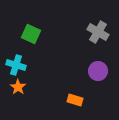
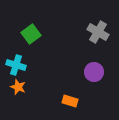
green square: rotated 30 degrees clockwise
purple circle: moved 4 px left, 1 px down
orange star: rotated 14 degrees counterclockwise
orange rectangle: moved 5 px left, 1 px down
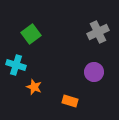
gray cross: rotated 35 degrees clockwise
orange star: moved 16 px right
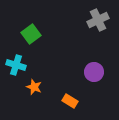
gray cross: moved 12 px up
orange rectangle: rotated 14 degrees clockwise
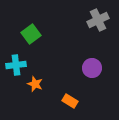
cyan cross: rotated 24 degrees counterclockwise
purple circle: moved 2 px left, 4 px up
orange star: moved 1 px right, 3 px up
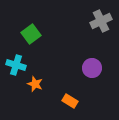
gray cross: moved 3 px right, 1 px down
cyan cross: rotated 24 degrees clockwise
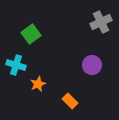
gray cross: moved 1 px down
purple circle: moved 3 px up
orange star: moved 3 px right; rotated 28 degrees clockwise
orange rectangle: rotated 14 degrees clockwise
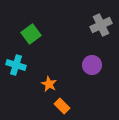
gray cross: moved 3 px down
orange star: moved 11 px right; rotated 21 degrees counterclockwise
orange rectangle: moved 8 px left, 5 px down
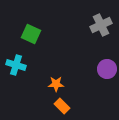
green square: rotated 30 degrees counterclockwise
purple circle: moved 15 px right, 4 px down
orange star: moved 7 px right; rotated 28 degrees counterclockwise
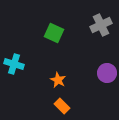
green square: moved 23 px right, 1 px up
cyan cross: moved 2 px left, 1 px up
purple circle: moved 4 px down
orange star: moved 2 px right, 4 px up; rotated 28 degrees clockwise
